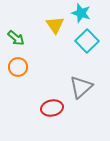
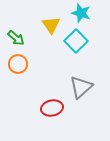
yellow triangle: moved 4 px left
cyan square: moved 11 px left
orange circle: moved 3 px up
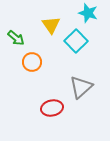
cyan star: moved 7 px right
orange circle: moved 14 px right, 2 px up
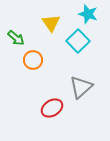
cyan star: moved 1 px down
yellow triangle: moved 2 px up
cyan square: moved 2 px right
orange circle: moved 1 px right, 2 px up
red ellipse: rotated 20 degrees counterclockwise
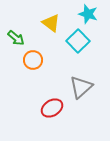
yellow triangle: rotated 18 degrees counterclockwise
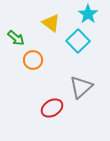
cyan star: rotated 18 degrees clockwise
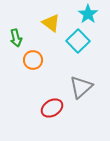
green arrow: rotated 36 degrees clockwise
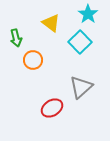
cyan square: moved 2 px right, 1 px down
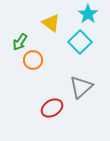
green arrow: moved 4 px right, 4 px down; rotated 48 degrees clockwise
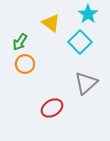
orange circle: moved 8 px left, 4 px down
gray triangle: moved 5 px right, 4 px up
